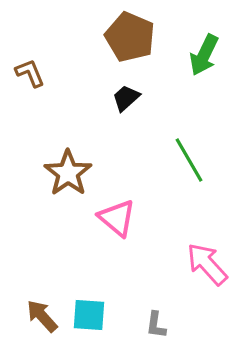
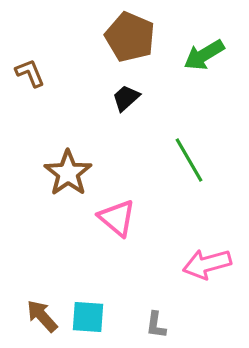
green arrow: rotated 33 degrees clockwise
pink arrow: rotated 63 degrees counterclockwise
cyan square: moved 1 px left, 2 px down
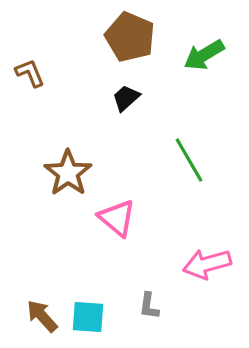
gray L-shape: moved 7 px left, 19 px up
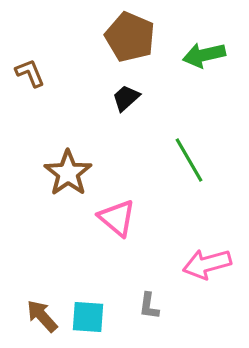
green arrow: rotated 18 degrees clockwise
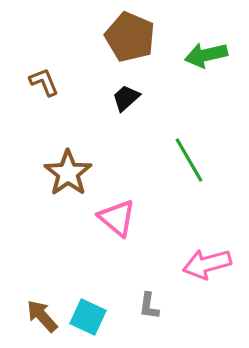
green arrow: moved 2 px right
brown L-shape: moved 14 px right, 9 px down
cyan square: rotated 21 degrees clockwise
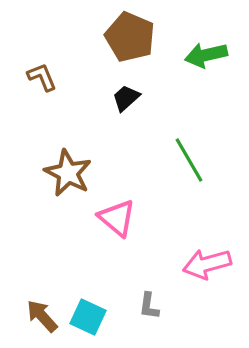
brown L-shape: moved 2 px left, 5 px up
brown star: rotated 9 degrees counterclockwise
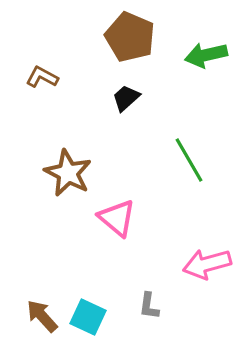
brown L-shape: rotated 40 degrees counterclockwise
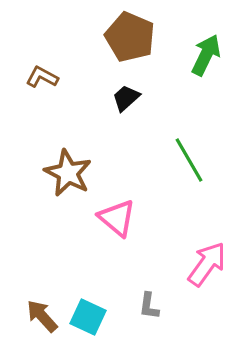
green arrow: rotated 129 degrees clockwise
pink arrow: rotated 141 degrees clockwise
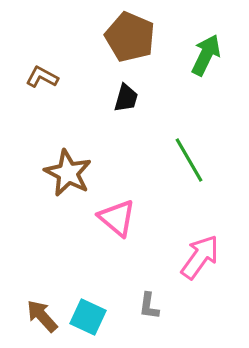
black trapezoid: rotated 148 degrees clockwise
pink arrow: moved 7 px left, 7 px up
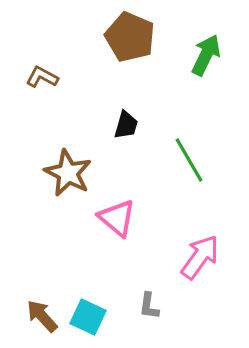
black trapezoid: moved 27 px down
